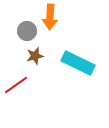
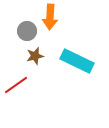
cyan rectangle: moved 1 px left, 2 px up
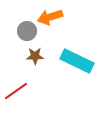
orange arrow: rotated 70 degrees clockwise
brown star: rotated 12 degrees clockwise
red line: moved 6 px down
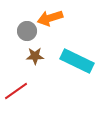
orange arrow: moved 1 px down
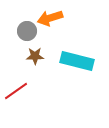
cyan rectangle: rotated 12 degrees counterclockwise
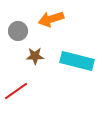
orange arrow: moved 1 px right, 1 px down
gray circle: moved 9 px left
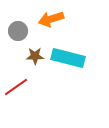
cyan rectangle: moved 9 px left, 3 px up
red line: moved 4 px up
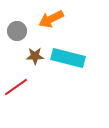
orange arrow: rotated 10 degrees counterclockwise
gray circle: moved 1 px left
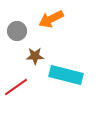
cyan rectangle: moved 2 px left, 17 px down
